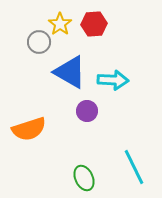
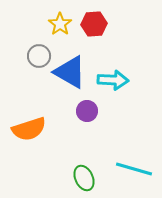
gray circle: moved 14 px down
cyan line: moved 2 px down; rotated 48 degrees counterclockwise
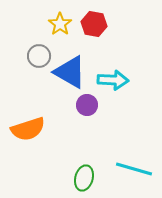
red hexagon: rotated 15 degrees clockwise
purple circle: moved 6 px up
orange semicircle: moved 1 px left
green ellipse: rotated 40 degrees clockwise
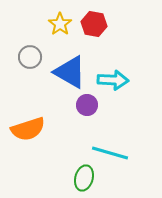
gray circle: moved 9 px left, 1 px down
cyan line: moved 24 px left, 16 px up
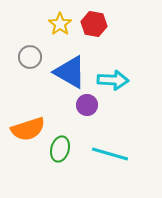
cyan line: moved 1 px down
green ellipse: moved 24 px left, 29 px up
